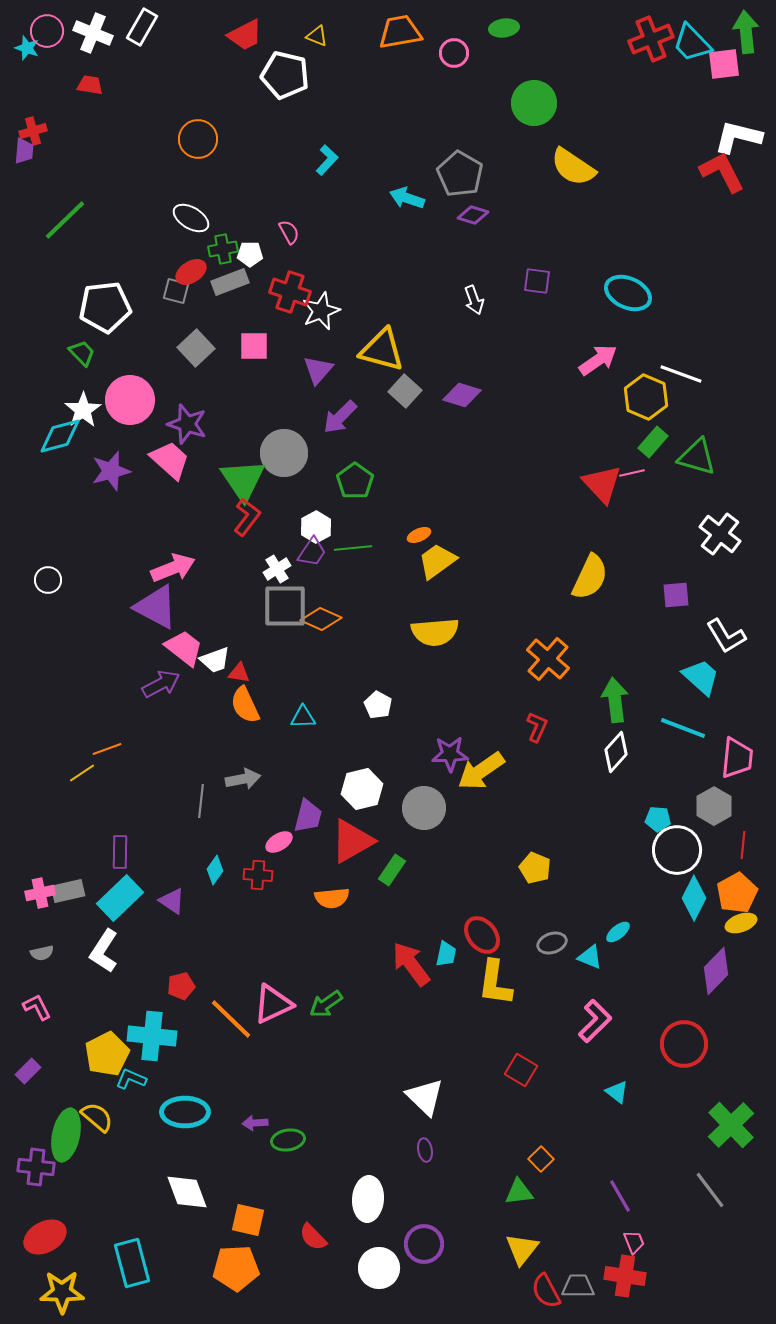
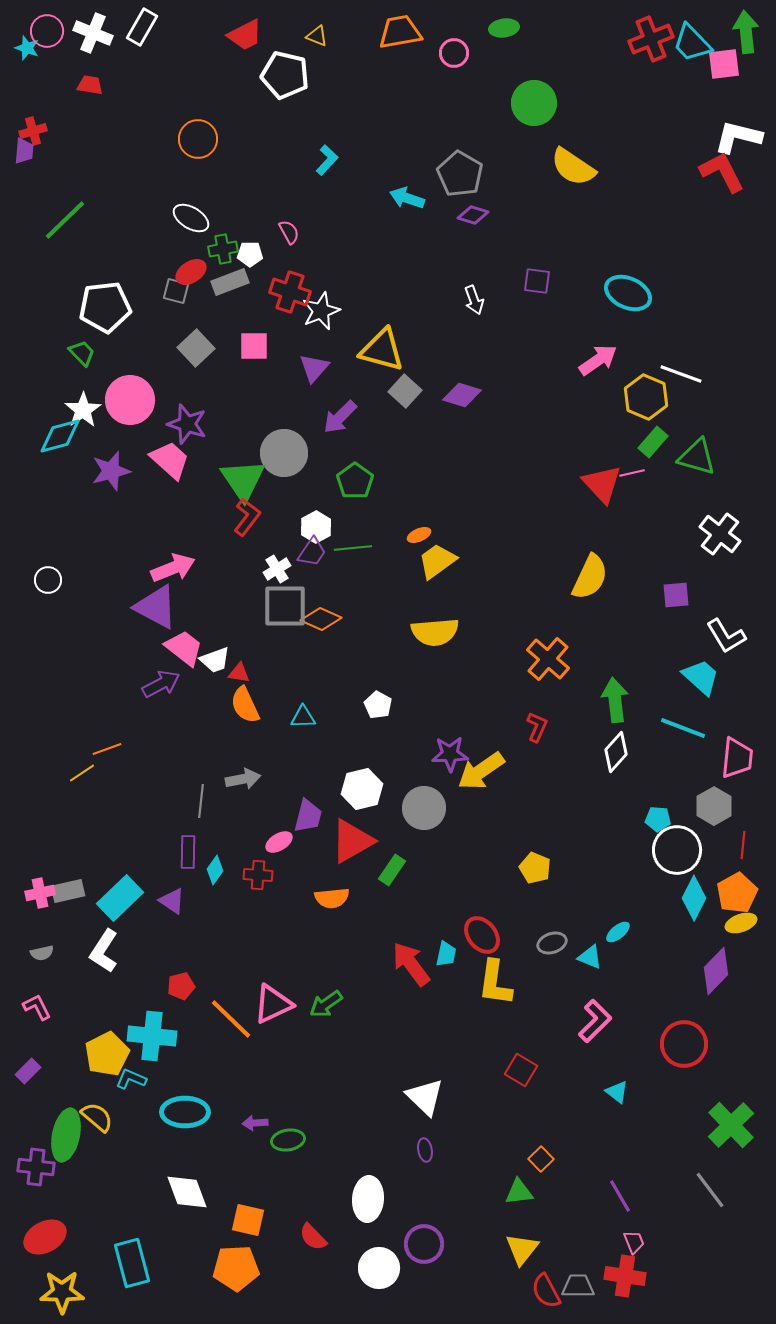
purple triangle at (318, 370): moved 4 px left, 2 px up
purple rectangle at (120, 852): moved 68 px right
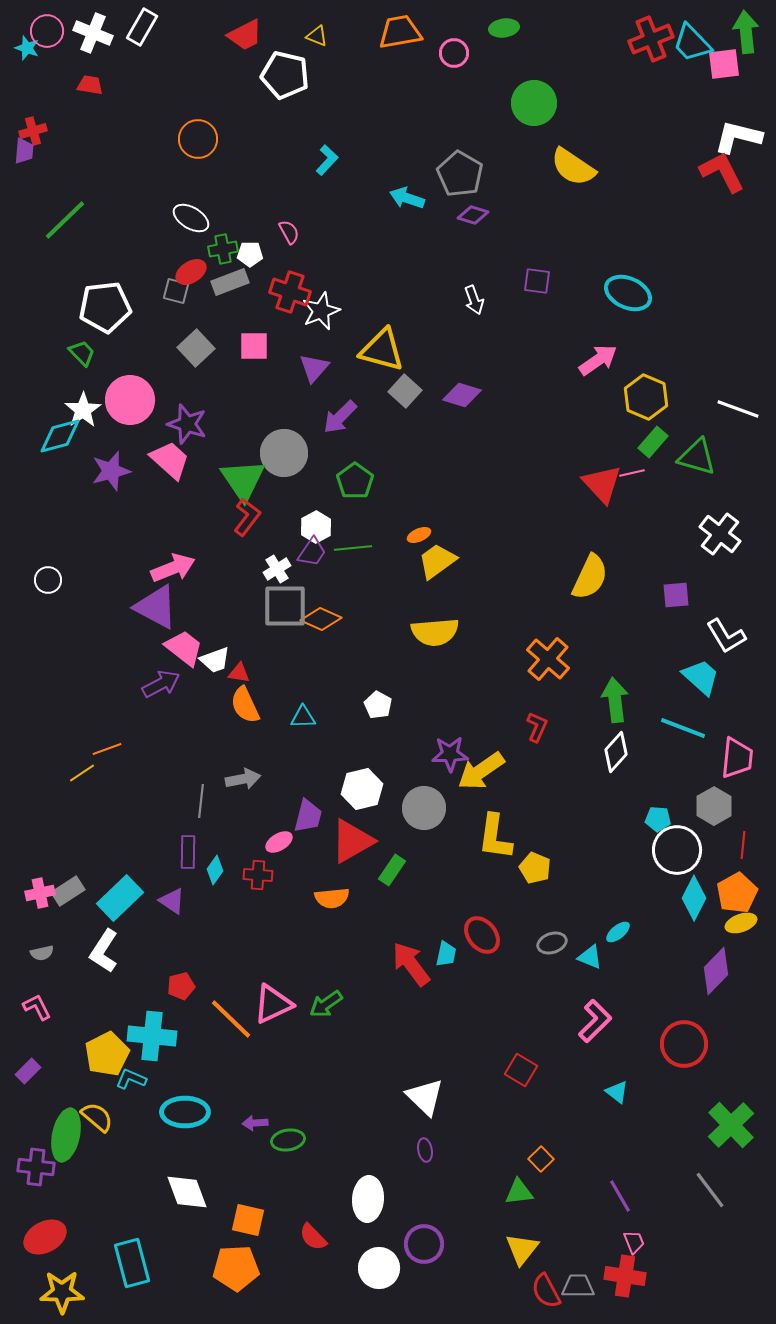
white line at (681, 374): moved 57 px right, 35 px down
gray rectangle at (68, 891): rotated 20 degrees counterclockwise
yellow L-shape at (495, 983): moved 146 px up
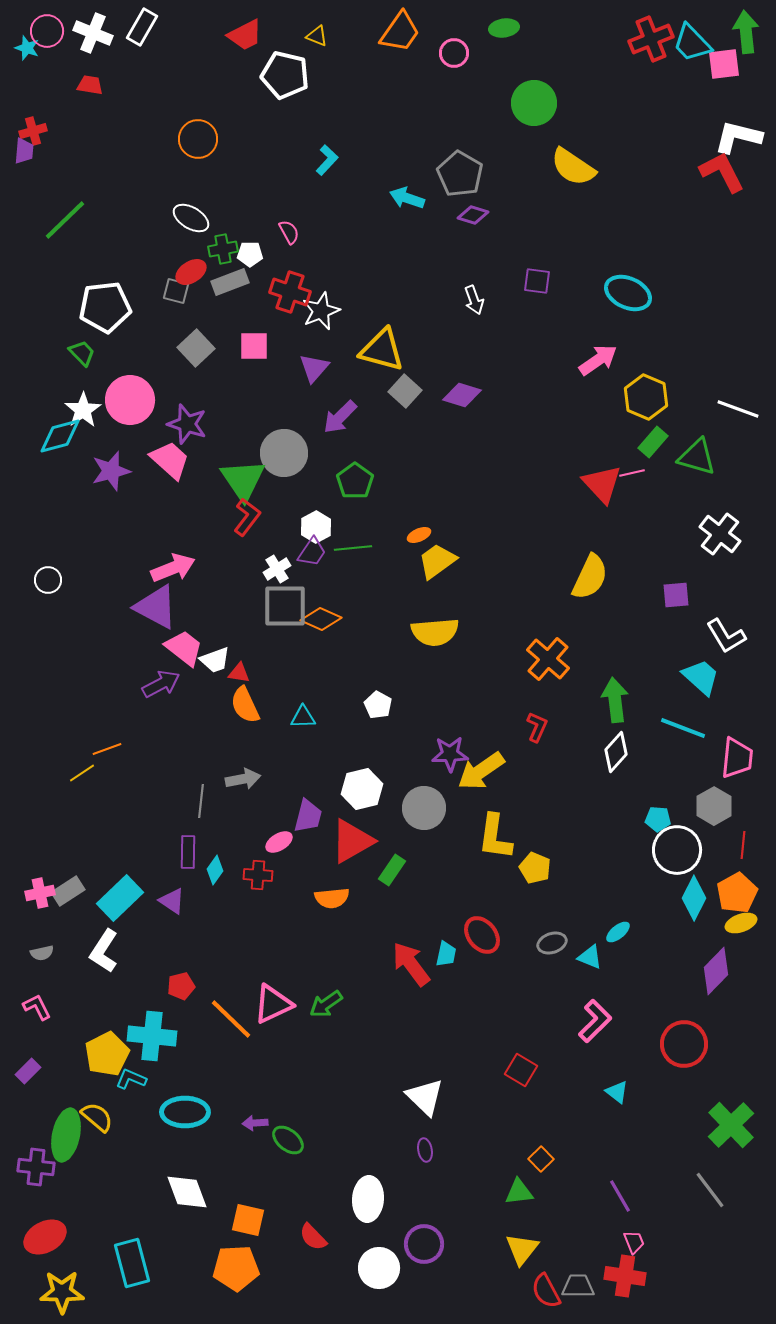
orange trapezoid at (400, 32): rotated 135 degrees clockwise
green ellipse at (288, 1140): rotated 48 degrees clockwise
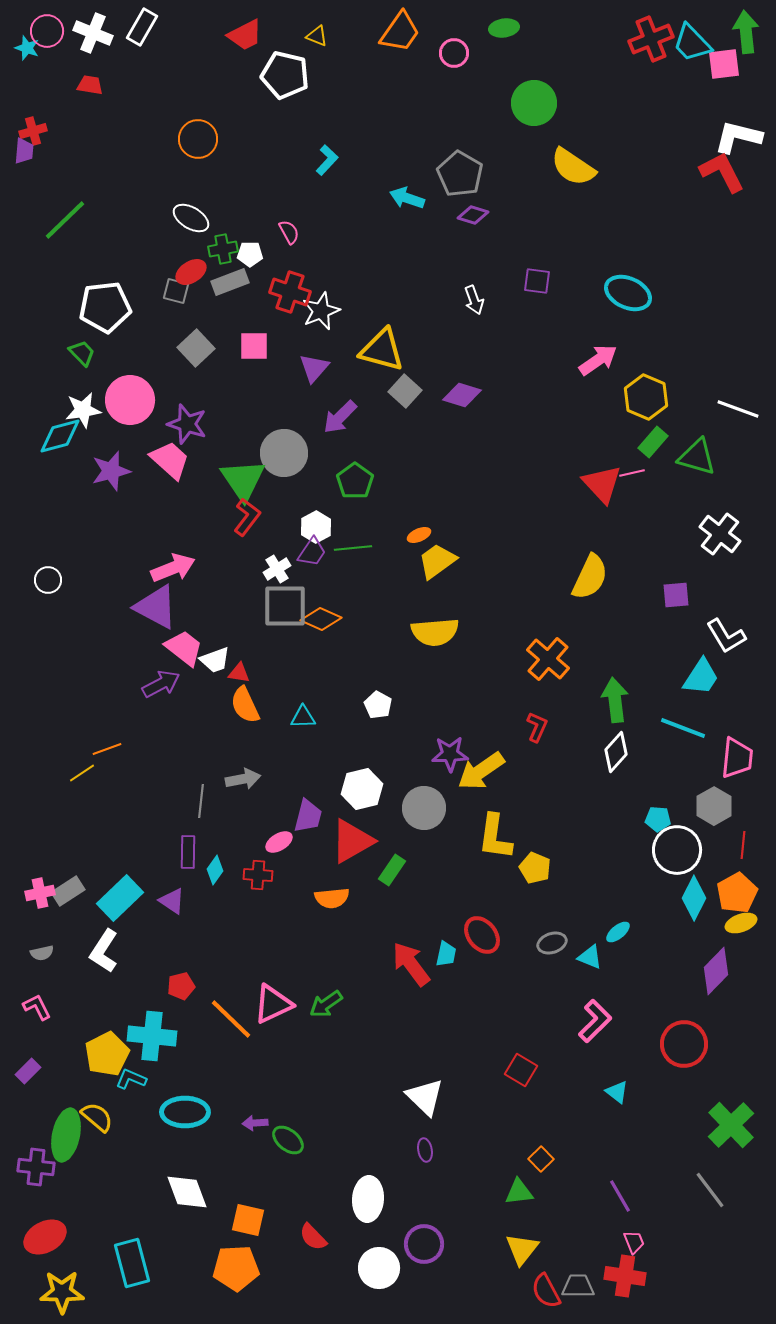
white star at (83, 410): rotated 24 degrees clockwise
cyan trapezoid at (701, 677): rotated 81 degrees clockwise
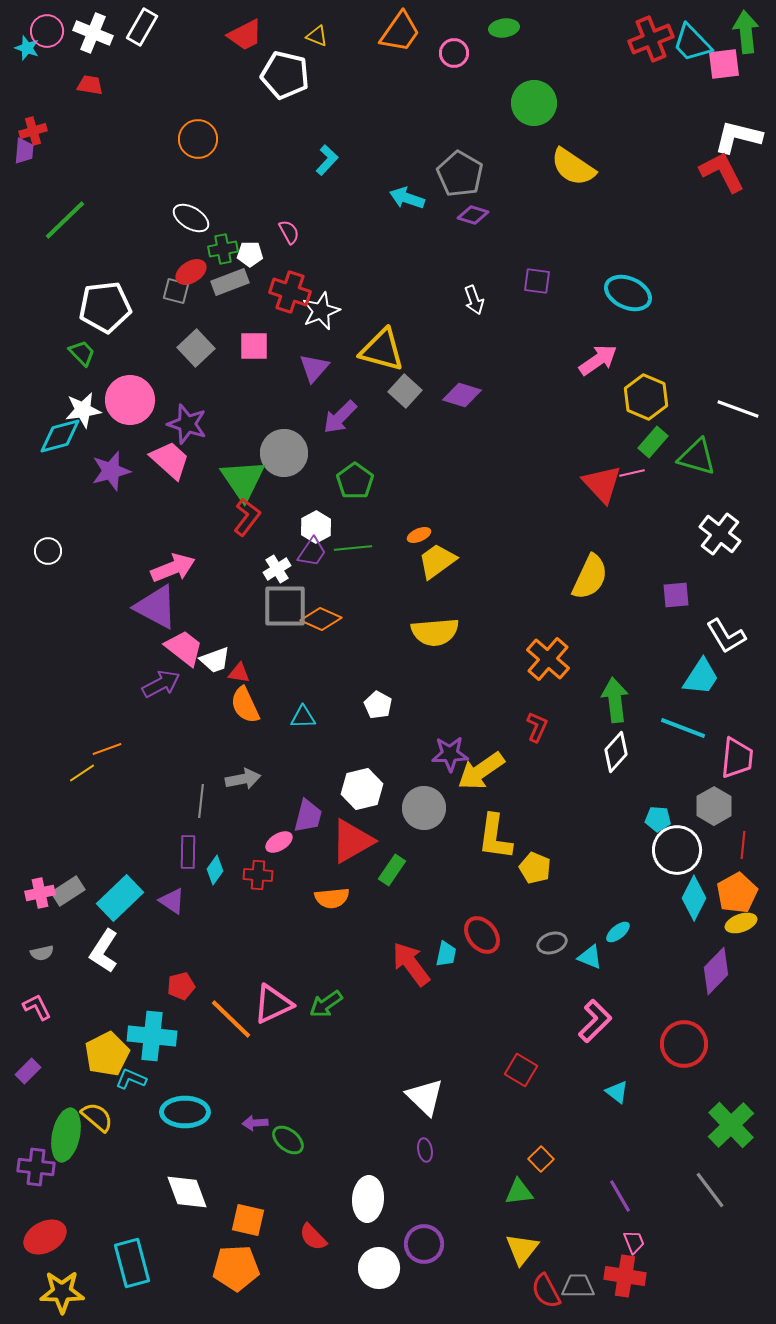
white circle at (48, 580): moved 29 px up
